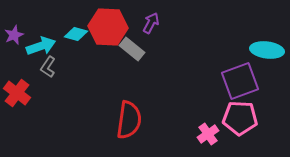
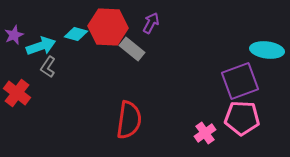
pink pentagon: moved 2 px right
pink cross: moved 3 px left, 1 px up
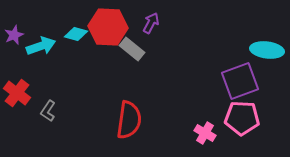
gray L-shape: moved 44 px down
pink cross: rotated 25 degrees counterclockwise
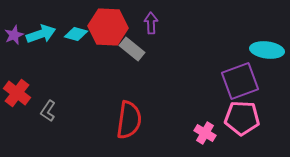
purple arrow: rotated 30 degrees counterclockwise
cyan arrow: moved 12 px up
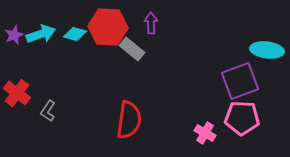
cyan diamond: moved 1 px left
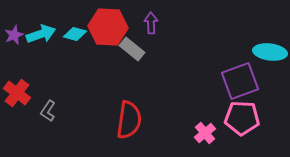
cyan ellipse: moved 3 px right, 2 px down
pink cross: rotated 20 degrees clockwise
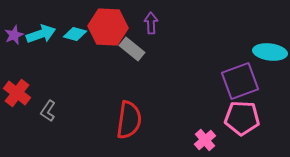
pink cross: moved 7 px down
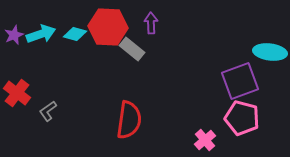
gray L-shape: rotated 20 degrees clockwise
pink pentagon: rotated 12 degrees clockwise
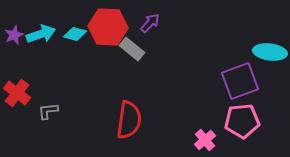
purple arrow: moved 1 px left; rotated 45 degrees clockwise
gray L-shape: rotated 30 degrees clockwise
pink pentagon: moved 3 px down; rotated 20 degrees counterclockwise
